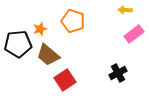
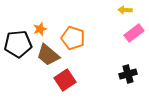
orange pentagon: moved 17 px down
pink rectangle: moved 1 px up
black cross: moved 10 px right, 1 px down; rotated 12 degrees clockwise
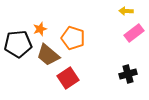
yellow arrow: moved 1 px right, 1 px down
red square: moved 3 px right, 2 px up
